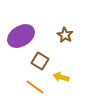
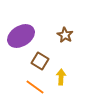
yellow arrow: rotated 77 degrees clockwise
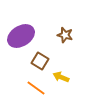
brown star: rotated 14 degrees counterclockwise
yellow arrow: rotated 70 degrees counterclockwise
orange line: moved 1 px right, 1 px down
